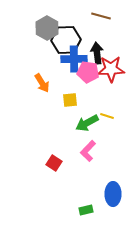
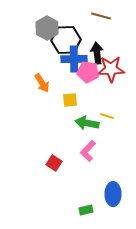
green arrow: rotated 40 degrees clockwise
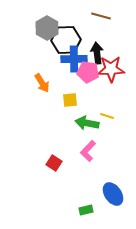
blue ellipse: rotated 35 degrees counterclockwise
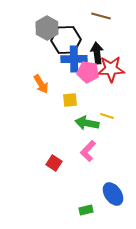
orange arrow: moved 1 px left, 1 px down
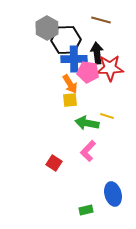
brown line: moved 4 px down
red star: moved 1 px left, 1 px up
orange arrow: moved 29 px right
blue ellipse: rotated 20 degrees clockwise
